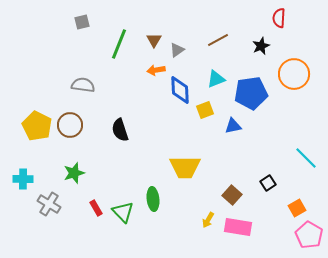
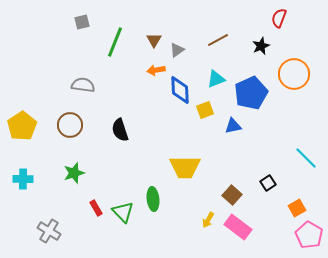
red semicircle: rotated 18 degrees clockwise
green line: moved 4 px left, 2 px up
blue pentagon: rotated 16 degrees counterclockwise
yellow pentagon: moved 15 px left; rotated 12 degrees clockwise
gray cross: moved 27 px down
pink rectangle: rotated 28 degrees clockwise
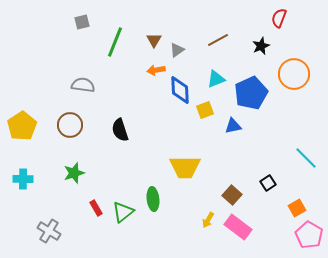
green triangle: rotated 35 degrees clockwise
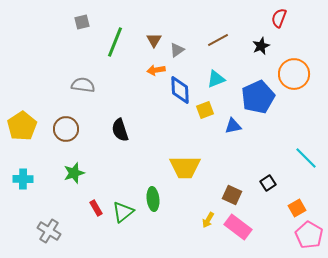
blue pentagon: moved 7 px right, 4 px down
brown circle: moved 4 px left, 4 px down
brown square: rotated 18 degrees counterclockwise
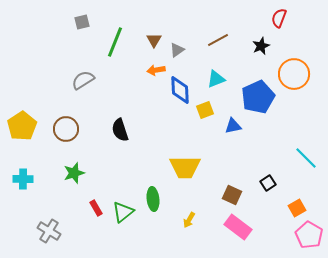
gray semicircle: moved 5 px up; rotated 40 degrees counterclockwise
yellow arrow: moved 19 px left
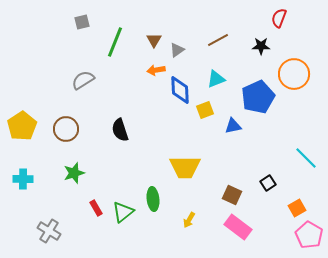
black star: rotated 24 degrees clockwise
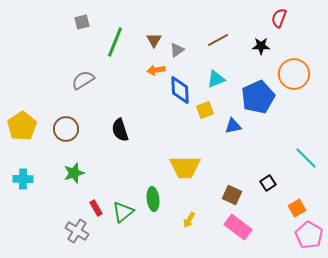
gray cross: moved 28 px right
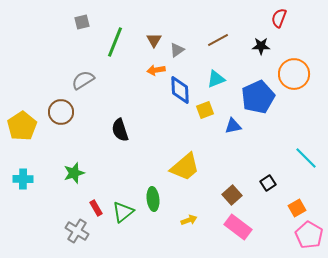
brown circle: moved 5 px left, 17 px up
yellow trapezoid: rotated 40 degrees counterclockwise
brown square: rotated 24 degrees clockwise
yellow arrow: rotated 140 degrees counterclockwise
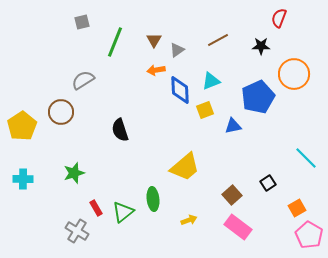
cyan triangle: moved 5 px left, 2 px down
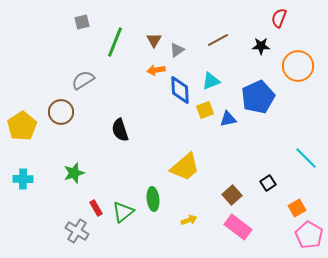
orange circle: moved 4 px right, 8 px up
blue triangle: moved 5 px left, 7 px up
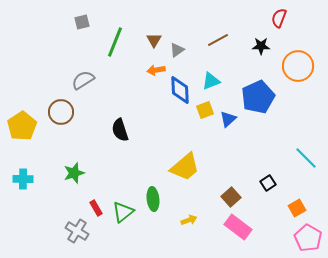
blue triangle: rotated 30 degrees counterclockwise
brown square: moved 1 px left, 2 px down
pink pentagon: moved 1 px left, 3 px down
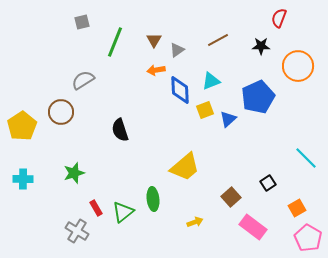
yellow arrow: moved 6 px right, 2 px down
pink rectangle: moved 15 px right
